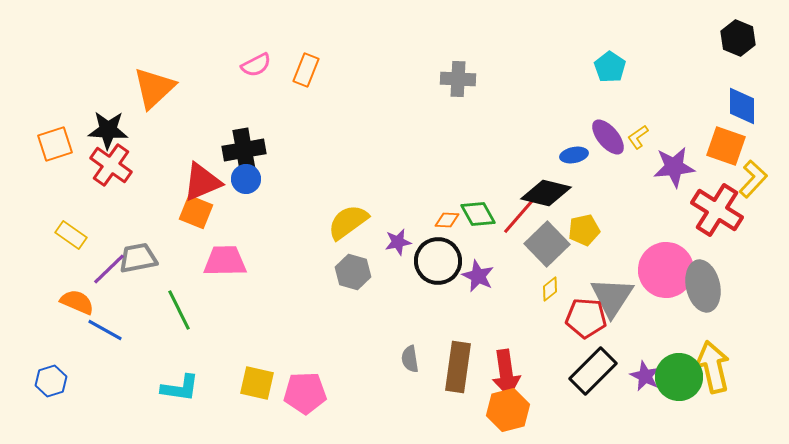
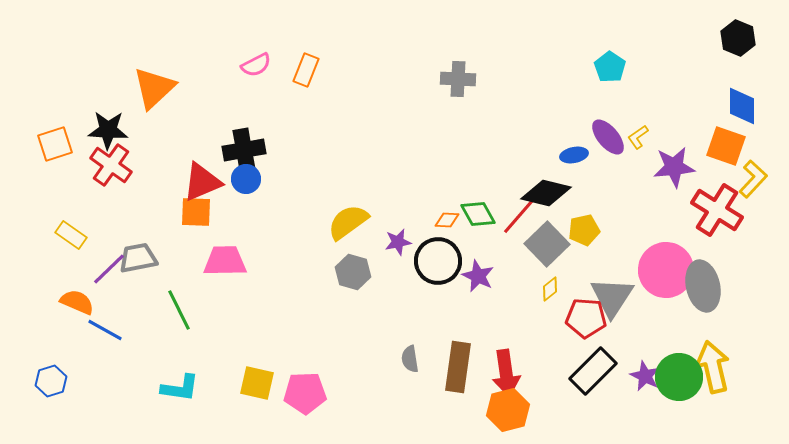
orange square at (196, 212): rotated 20 degrees counterclockwise
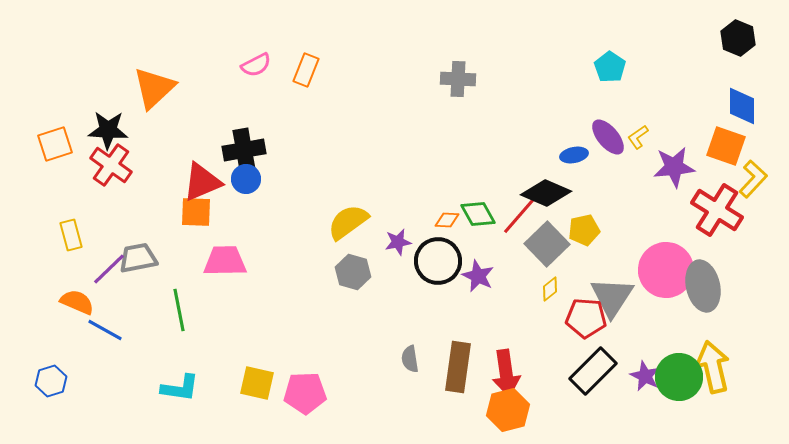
black diamond at (546, 193): rotated 9 degrees clockwise
yellow rectangle at (71, 235): rotated 40 degrees clockwise
green line at (179, 310): rotated 15 degrees clockwise
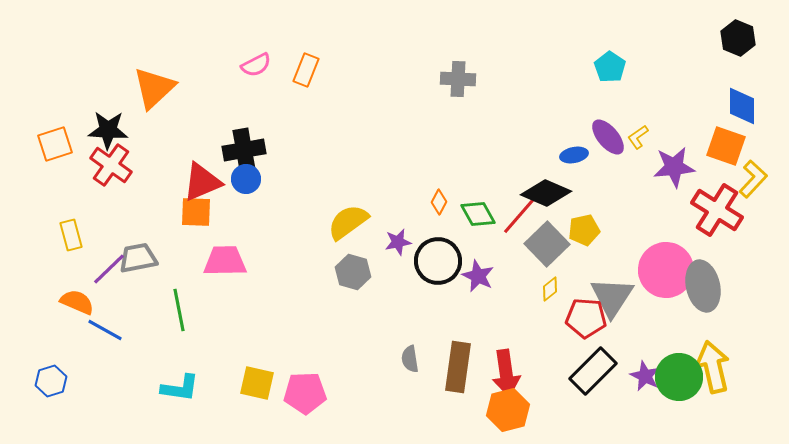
orange diamond at (447, 220): moved 8 px left, 18 px up; rotated 65 degrees counterclockwise
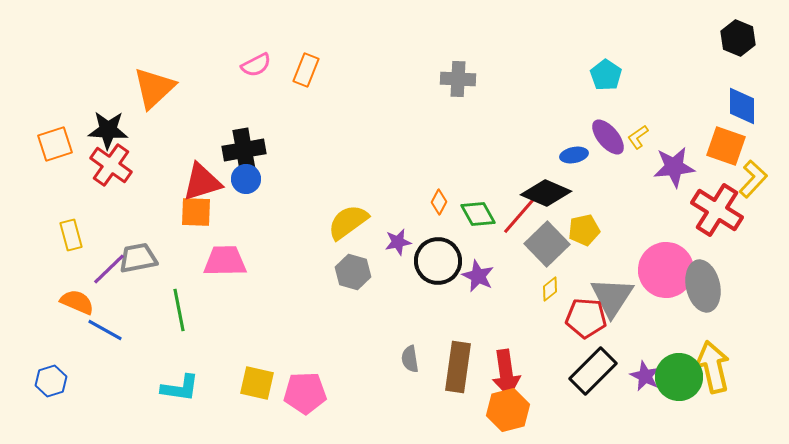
cyan pentagon at (610, 67): moved 4 px left, 8 px down
red triangle at (202, 182): rotated 6 degrees clockwise
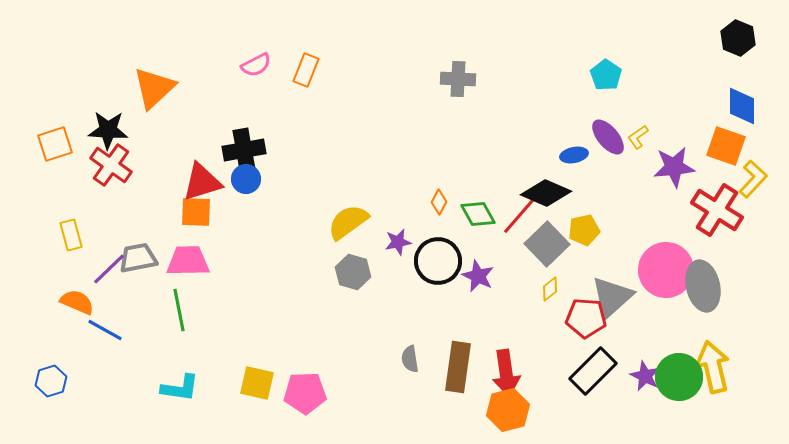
pink trapezoid at (225, 261): moved 37 px left
gray triangle at (612, 297): rotated 15 degrees clockwise
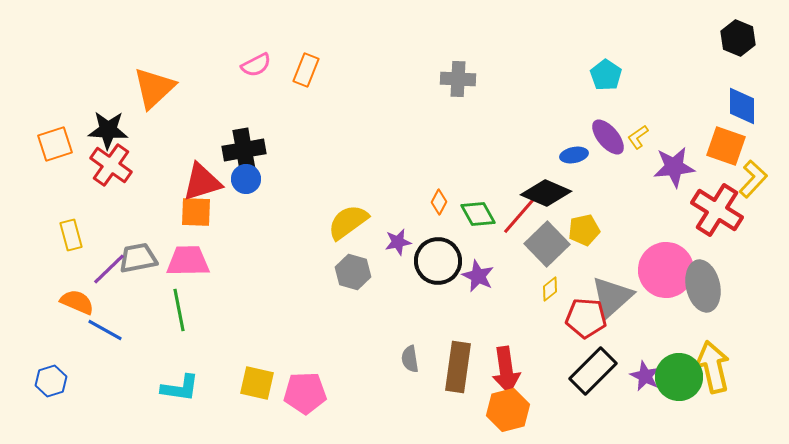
red arrow at (506, 373): moved 3 px up
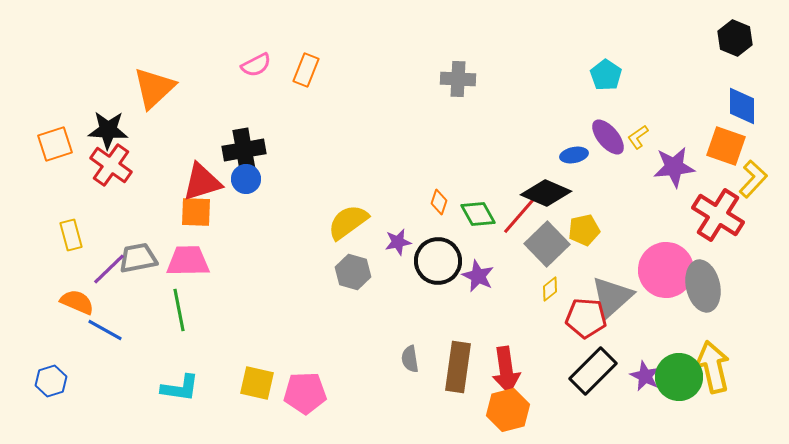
black hexagon at (738, 38): moved 3 px left
orange diamond at (439, 202): rotated 10 degrees counterclockwise
red cross at (717, 210): moved 1 px right, 5 px down
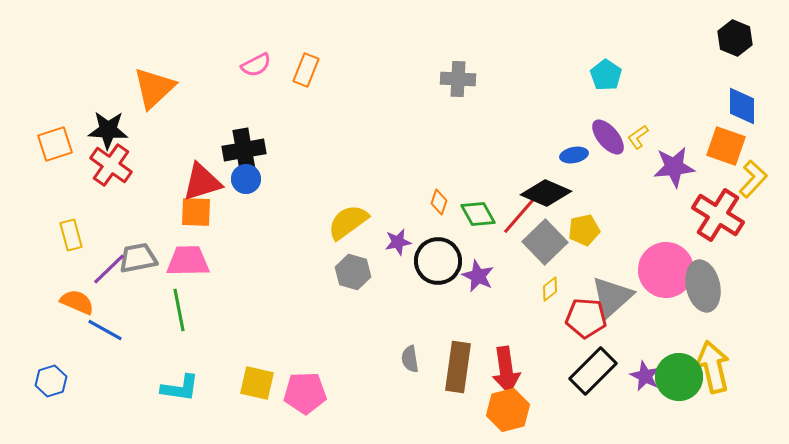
gray square at (547, 244): moved 2 px left, 2 px up
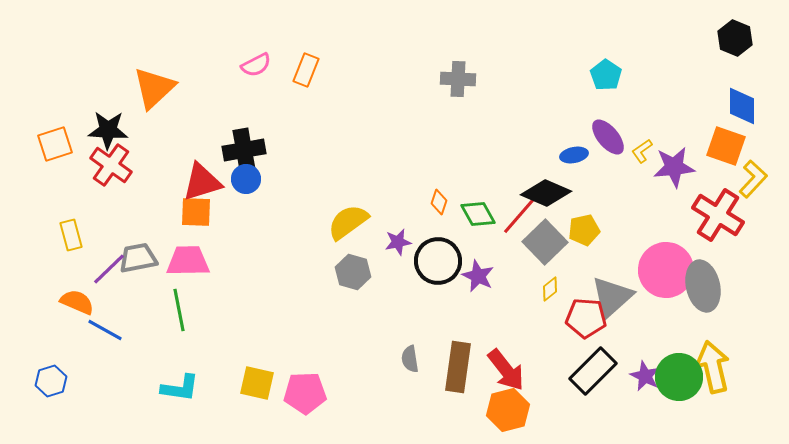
yellow L-shape at (638, 137): moved 4 px right, 14 px down
red arrow at (506, 370): rotated 30 degrees counterclockwise
